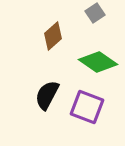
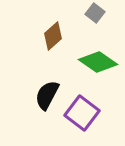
gray square: rotated 18 degrees counterclockwise
purple square: moved 5 px left, 6 px down; rotated 16 degrees clockwise
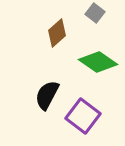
brown diamond: moved 4 px right, 3 px up
purple square: moved 1 px right, 3 px down
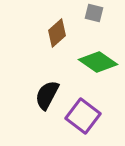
gray square: moved 1 px left; rotated 24 degrees counterclockwise
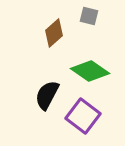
gray square: moved 5 px left, 3 px down
brown diamond: moved 3 px left
green diamond: moved 8 px left, 9 px down
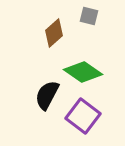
green diamond: moved 7 px left, 1 px down
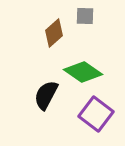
gray square: moved 4 px left; rotated 12 degrees counterclockwise
black semicircle: moved 1 px left
purple square: moved 13 px right, 2 px up
